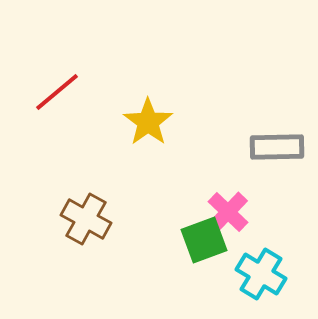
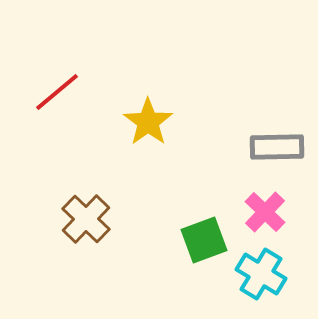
pink cross: moved 37 px right
brown cross: rotated 15 degrees clockwise
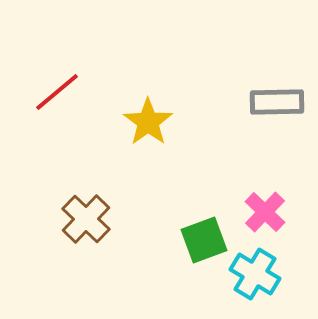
gray rectangle: moved 45 px up
cyan cross: moved 6 px left
